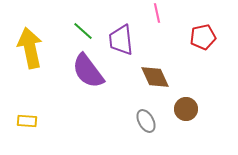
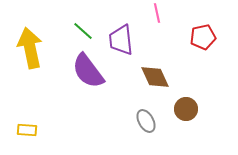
yellow rectangle: moved 9 px down
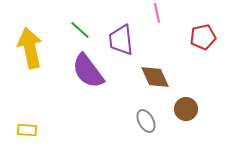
green line: moved 3 px left, 1 px up
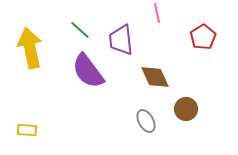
red pentagon: rotated 20 degrees counterclockwise
